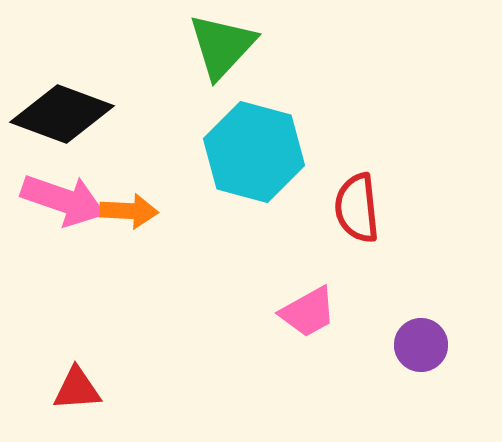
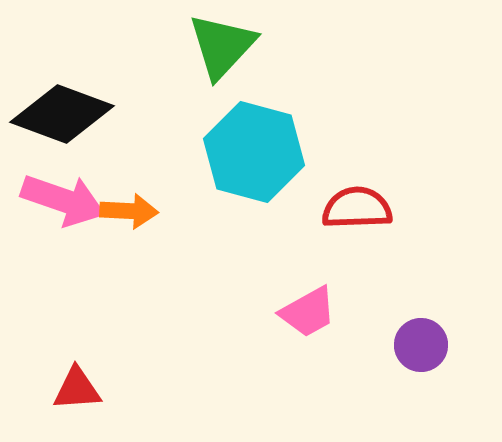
red semicircle: rotated 94 degrees clockwise
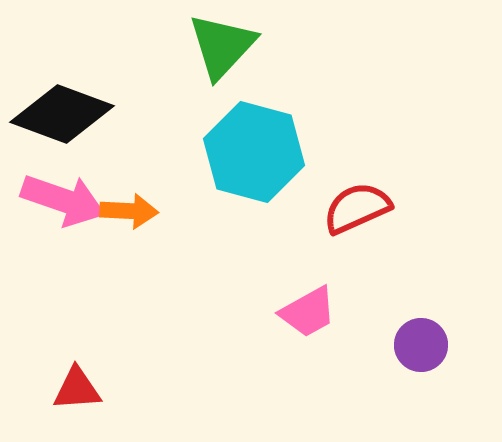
red semicircle: rotated 22 degrees counterclockwise
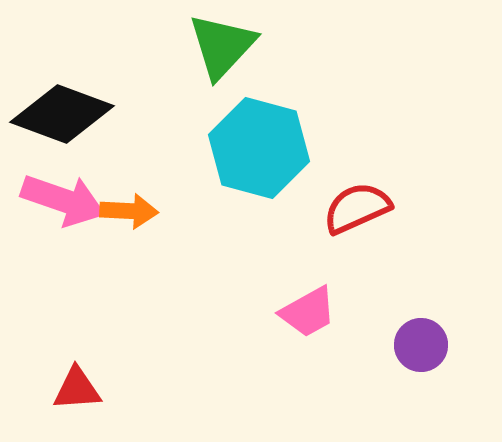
cyan hexagon: moved 5 px right, 4 px up
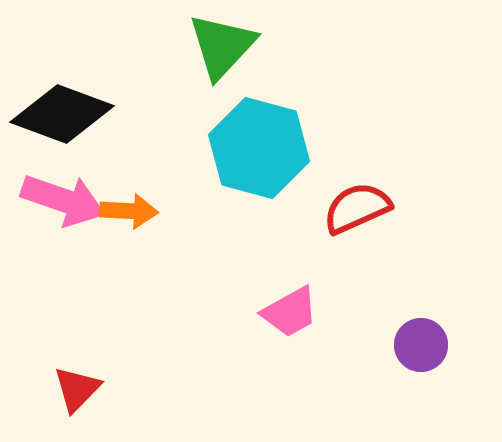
pink trapezoid: moved 18 px left
red triangle: rotated 42 degrees counterclockwise
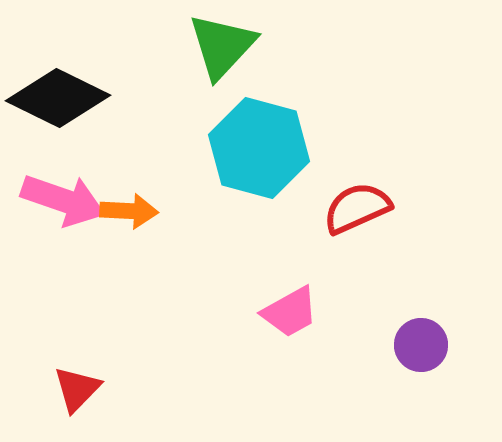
black diamond: moved 4 px left, 16 px up; rotated 6 degrees clockwise
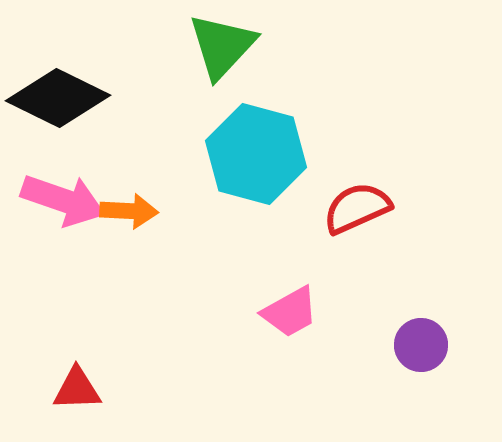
cyan hexagon: moved 3 px left, 6 px down
red triangle: rotated 44 degrees clockwise
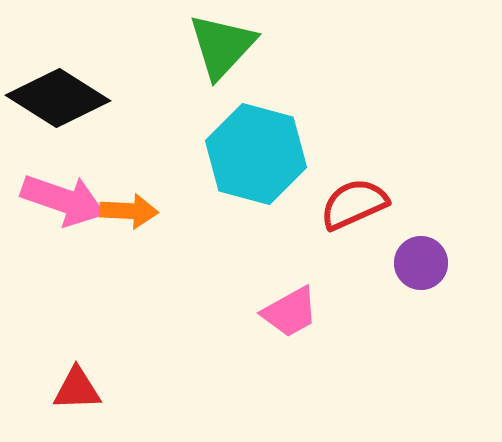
black diamond: rotated 6 degrees clockwise
red semicircle: moved 3 px left, 4 px up
purple circle: moved 82 px up
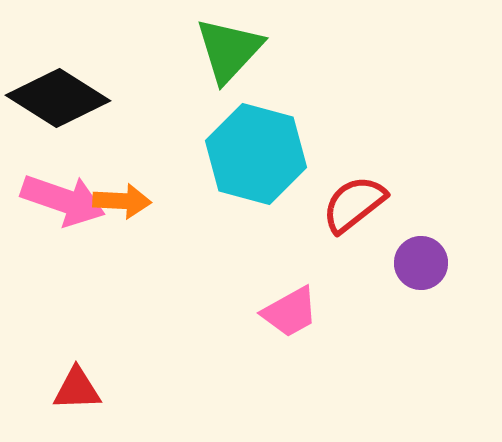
green triangle: moved 7 px right, 4 px down
red semicircle: rotated 14 degrees counterclockwise
orange arrow: moved 7 px left, 10 px up
